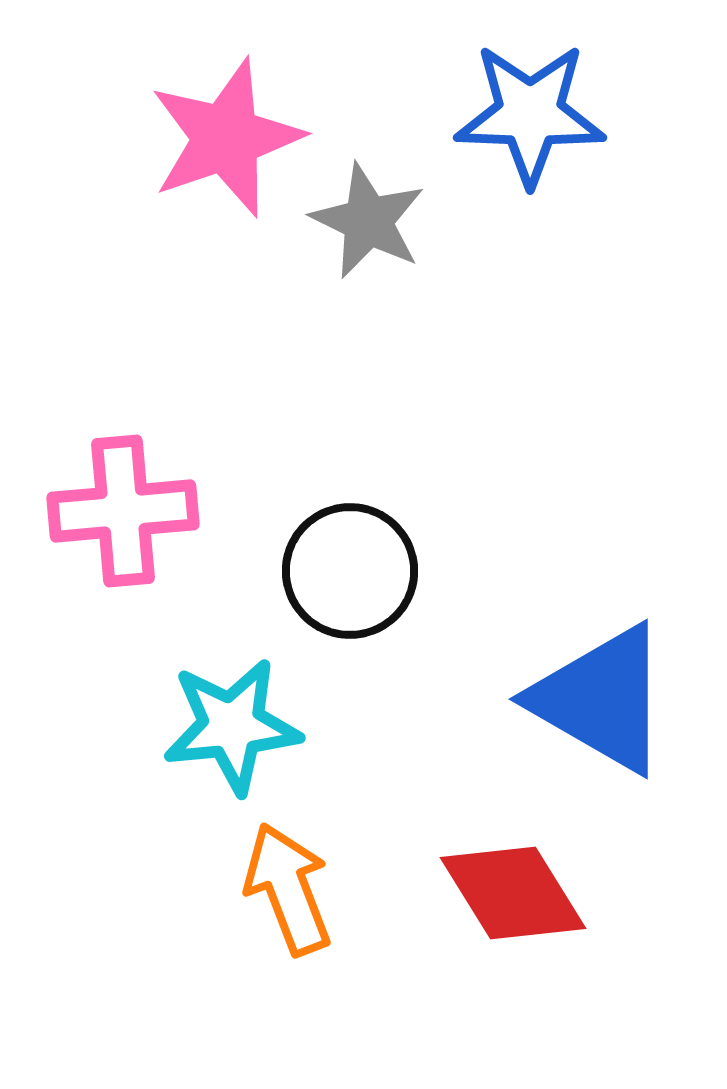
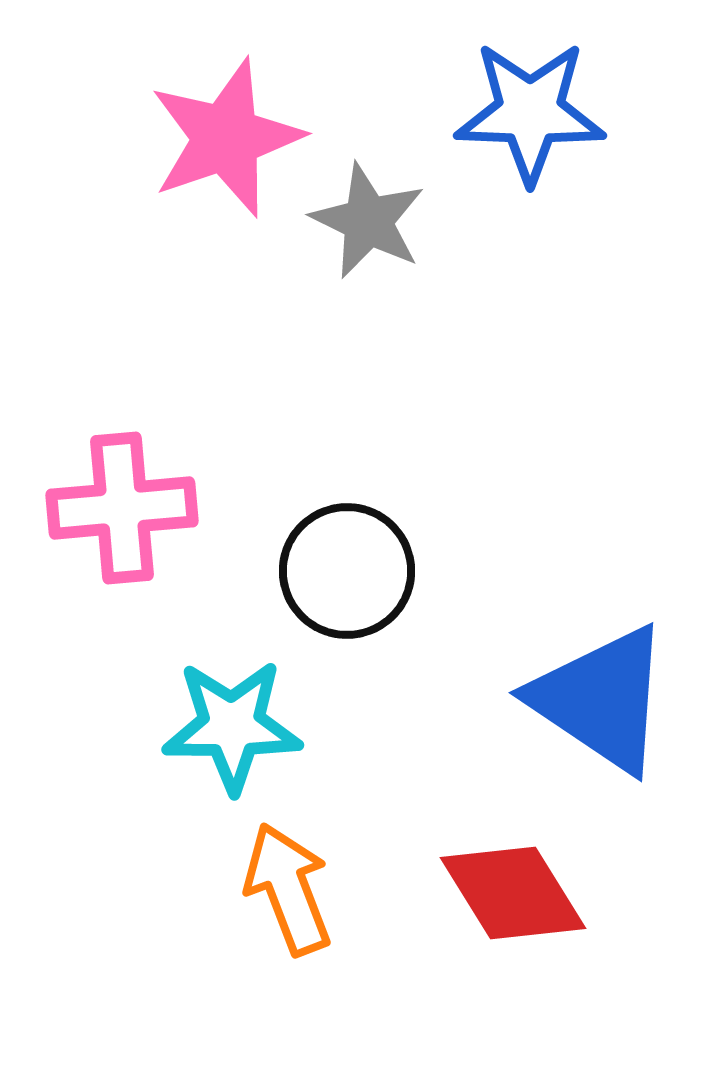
blue star: moved 2 px up
pink cross: moved 1 px left, 3 px up
black circle: moved 3 px left
blue triangle: rotated 4 degrees clockwise
cyan star: rotated 6 degrees clockwise
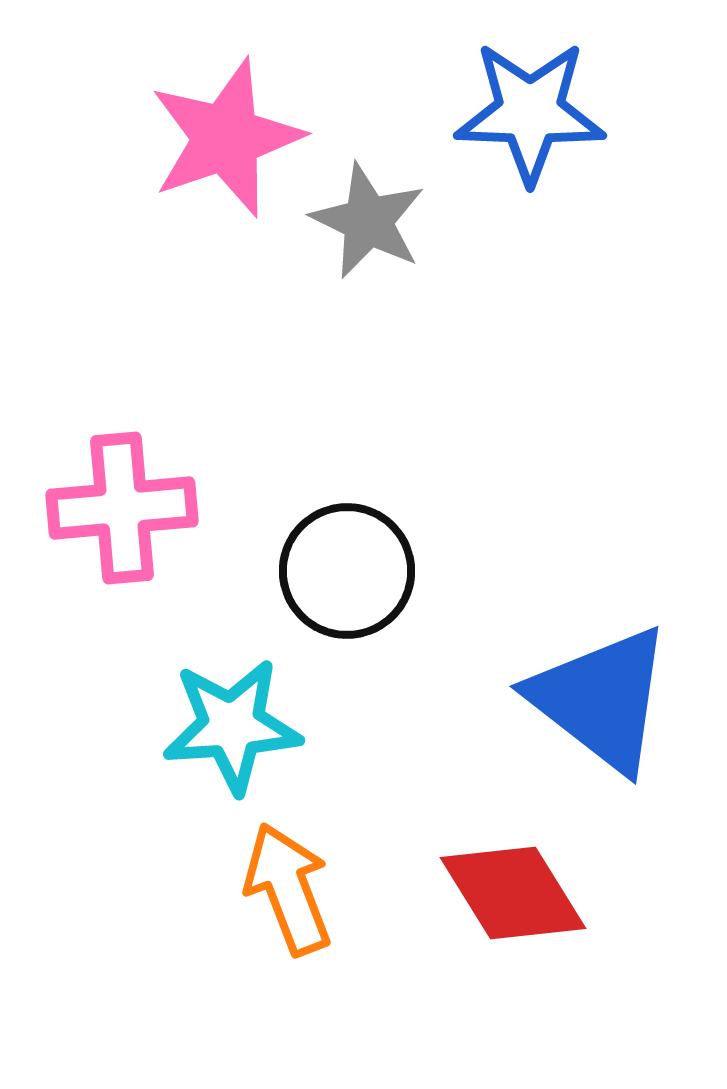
blue triangle: rotated 4 degrees clockwise
cyan star: rotated 4 degrees counterclockwise
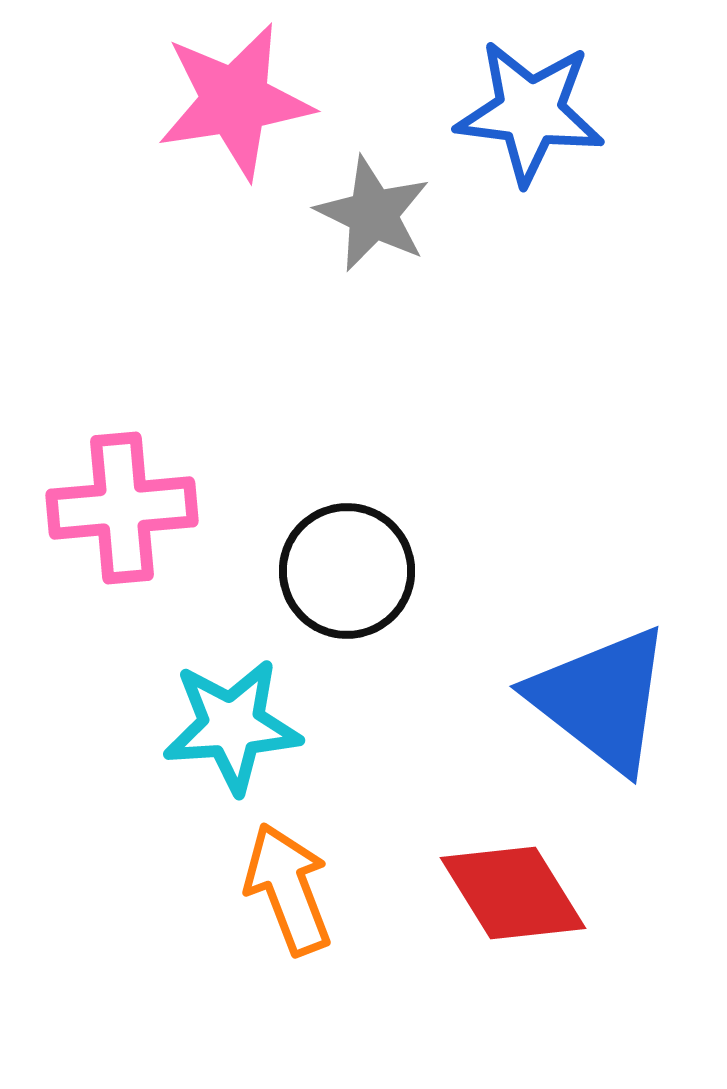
blue star: rotated 5 degrees clockwise
pink star: moved 9 px right, 37 px up; rotated 10 degrees clockwise
gray star: moved 5 px right, 7 px up
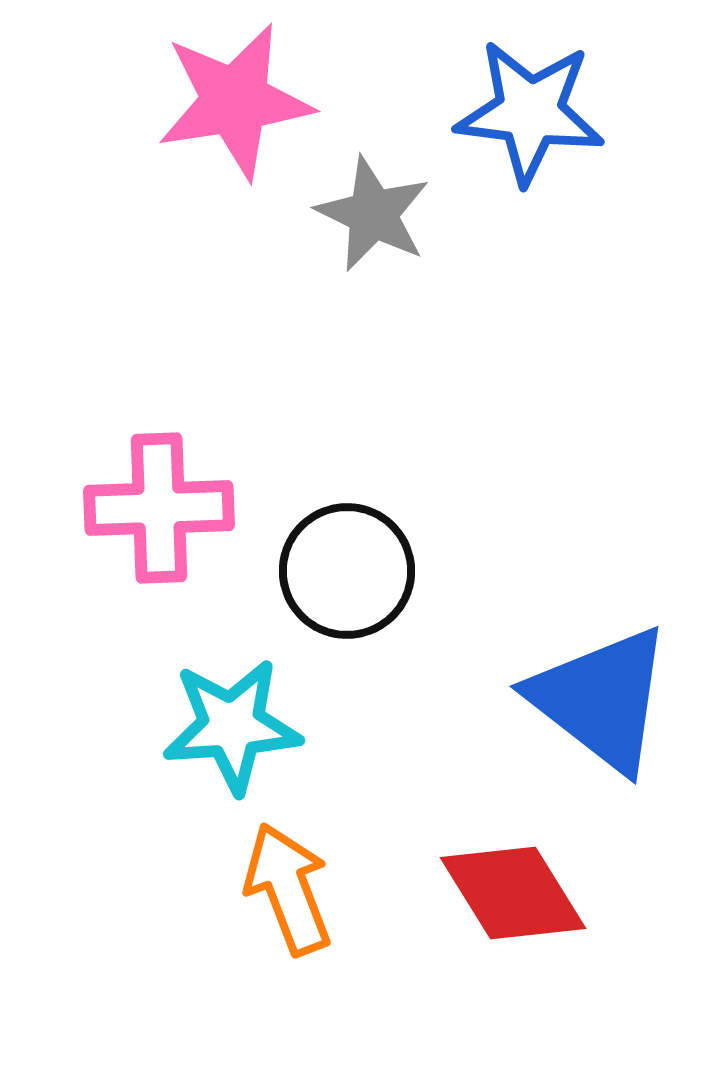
pink cross: moved 37 px right; rotated 3 degrees clockwise
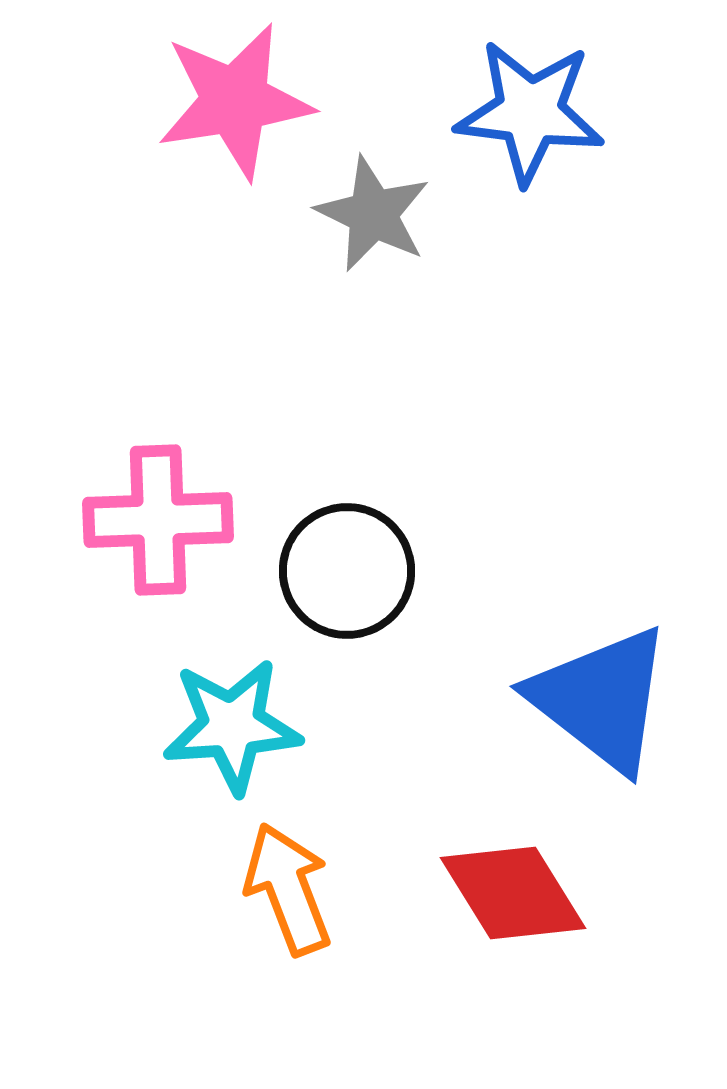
pink cross: moved 1 px left, 12 px down
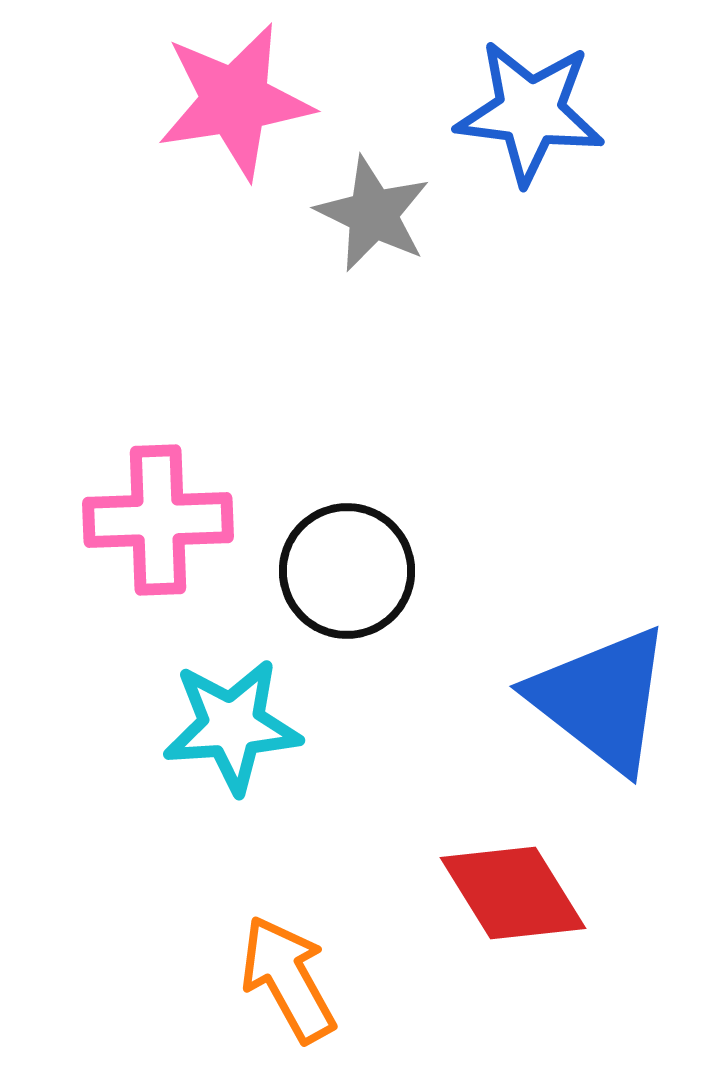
orange arrow: moved 90 px down; rotated 8 degrees counterclockwise
